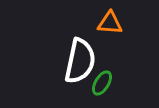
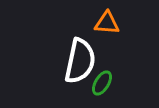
orange triangle: moved 3 px left
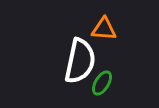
orange triangle: moved 3 px left, 6 px down
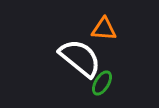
white semicircle: moved 3 px up; rotated 63 degrees counterclockwise
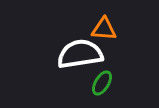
white semicircle: moved 4 px up; rotated 48 degrees counterclockwise
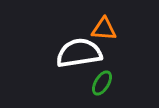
white semicircle: moved 1 px left, 1 px up
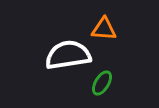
white semicircle: moved 11 px left, 2 px down
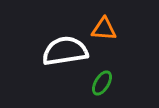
white semicircle: moved 3 px left, 4 px up
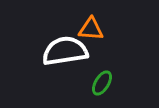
orange triangle: moved 13 px left
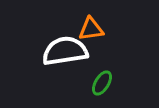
orange triangle: rotated 12 degrees counterclockwise
